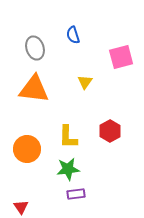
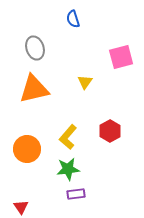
blue semicircle: moved 16 px up
orange triangle: rotated 20 degrees counterclockwise
yellow L-shape: rotated 40 degrees clockwise
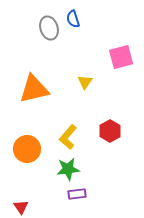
gray ellipse: moved 14 px right, 20 px up
purple rectangle: moved 1 px right
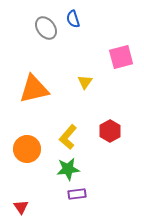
gray ellipse: moved 3 px left; rotated 20 degrees counterclockwise
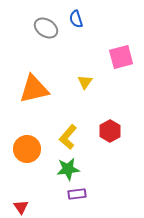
blue semicircle: moved 3 px right
gray ellipse: rotated 20 degrees counterclockwise
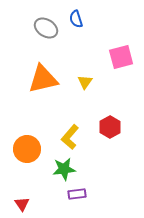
orange triangle: moved 9 px right, 10 px up
red hexagon: moved 4 px up
yellow L-shape: moved 2 px right
green star: moved 4 px left
red triangle: moved 1 px right, 3 px up
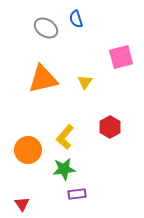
yellow L-shape: moved 5 px left
orange circle: moved 1 px right, 1 px down
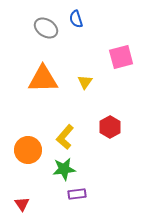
orange triangle: rotated 12 degrees clockwise
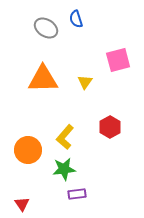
pink square: moved 3 px left, 3 px down
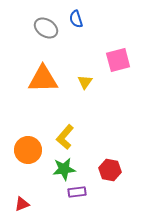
red hexagon: moved 43 px down; rotated 20 degrees counterclockwise
purple rectangle: moved 2 px up
red triangle: rotated 42 degrees clockwise
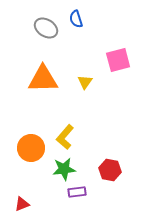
orange circle: moved 3 px right, 2 px up
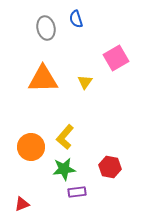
gray ellipse: rotated 45 degrees clockwise
pink square: moved 2 px left, 2 px up; rotated 15 degrees counterclockwise
orange circle: moved 1 px up
red hexagon: moved 3 px up
